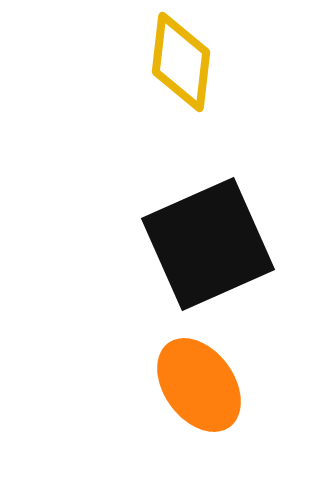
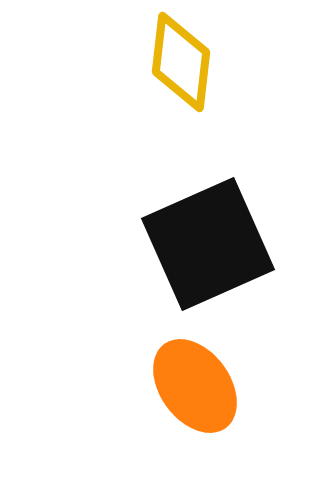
orange ellipse: moved 4 px left, 1 px down
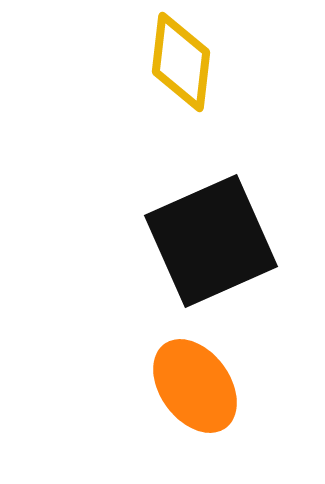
black square: moved 3 px right, 3 px up
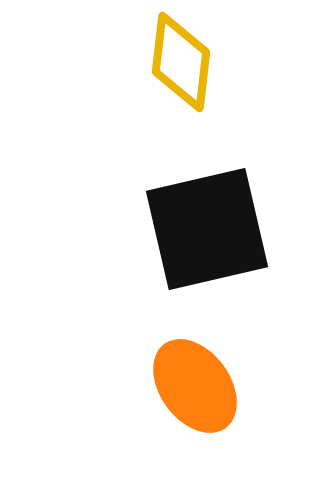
black square: moved 4 px left, 12 px up; rotated 11 degrees clockwise
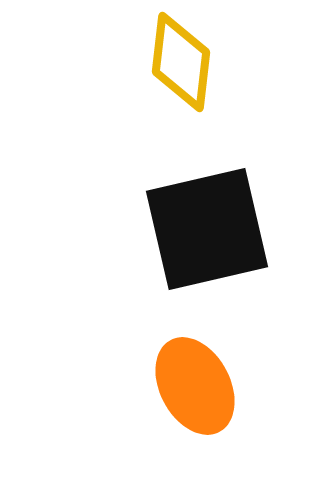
orange ellipse: rotated 8 degrees clockwise
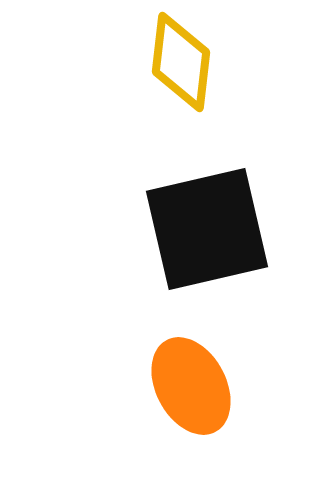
orange ellipse: moved 4 px left
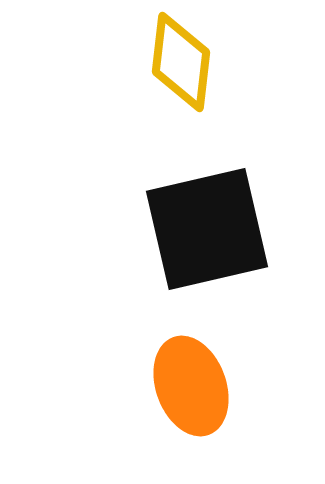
orange ellipse: rotated 8 degrees clockwise
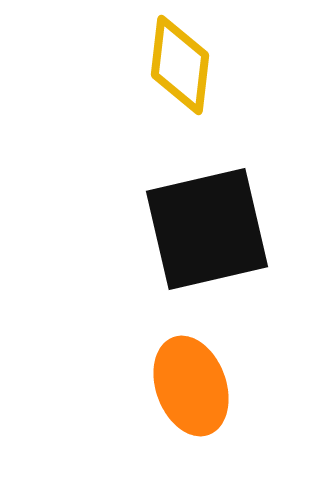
yellow diamond: moved 1 px left, 3 px down
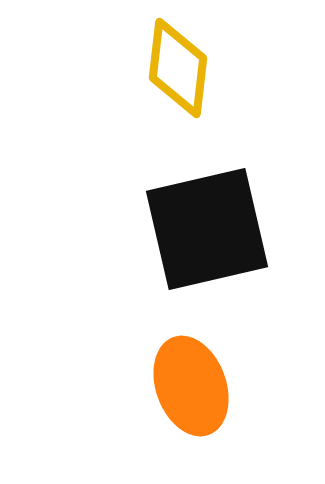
yellow diamond: moved 2 px left, 3 px down
